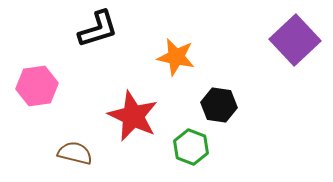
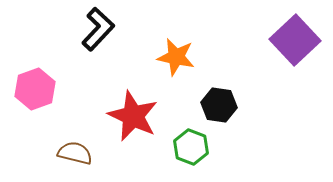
black L-shape: rotated 30 degrees counterclockwise
pink hexagon: moved 2 px left, 3 px down; rotated 12 degrees counterclockwise
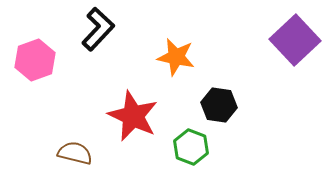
pink hexagon: moved 29 px up
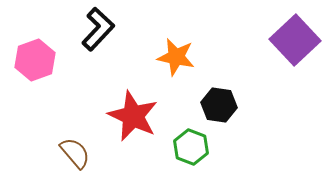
brown semicircle: rotated 36 degrees clockwise
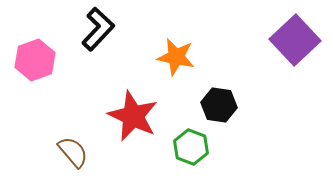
brown semicircle: moved 2 px left, 1 px up
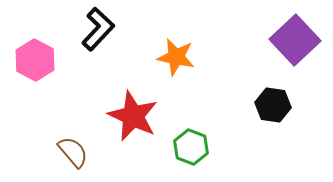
pink hexagon: rotated 12 degrees counterclockwise
black hexagon: moved 54 px right
